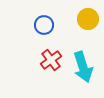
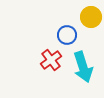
yellow circle: moved 3 px right, 2 px up
blue circle: moved 23 px right, 10 px down
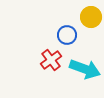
cyan arrow: moved 2 px right, 2 px down; rotated 52 degrees counterclockwise
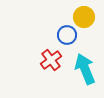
yellow circle: moved 7 px left
cyan arrow: rotated 132 degrees counterclockwise
